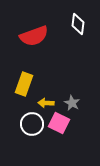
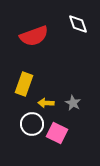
white diamond: rotated 25 degrees counterclockwise
gray star: moved 1 px right
pink square: moved 2 px left, 10 px down
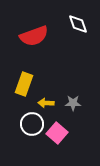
gray star: rotated 28 degrees counterclockwise
pink square: rotated 15 degrees clockwise
